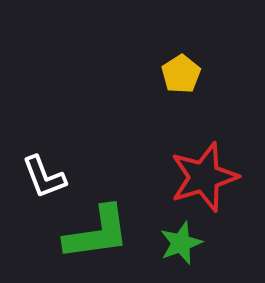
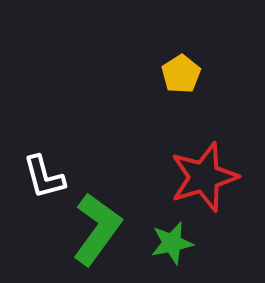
white L-shape: rotated 6 degrees clockwise
green L-shape: moved 4 px up; rotated 46 degrees counterclockwise
green star: moved 9 px left; rotated 9 degrees clockwise
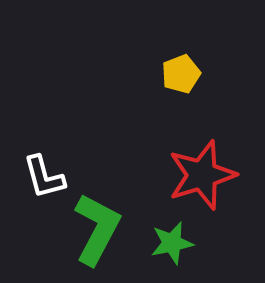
yellow pentagon: rotated 12 degrees clockwise
red star: moved 2 px left, 2 px up
green L-shape: rotated 8 degrees counterclockwise
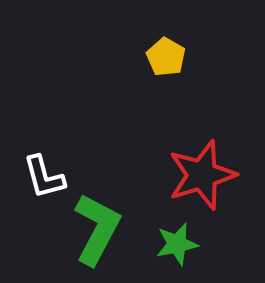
yellow pentagon: moved 15 px left, 17 px up; rotated 21 degrees counterclockwise
green star: moved 5 px right, 1 px down
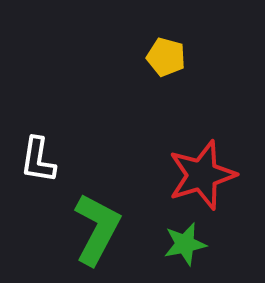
yellow pentagon: rotated 15 degrees counterclockwise
white L-shape: moved 6 px left, 17 px up; rotated 24 degrees clockwise
green star: moved 8 px right
